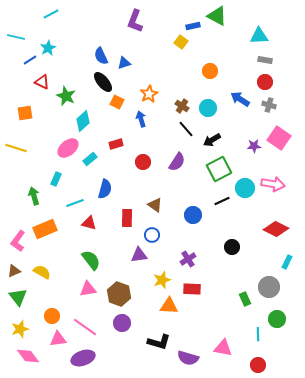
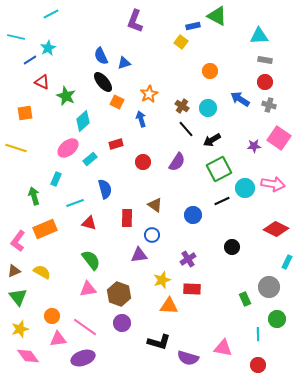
blue semicircle at (105, 189): rotated 30 degrees counterclockwise
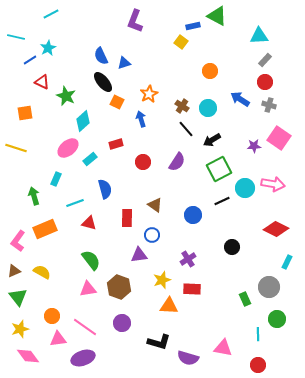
gray rectangle at (265, 60): rotated 56 degrees counterclockwise
brown hexagon at (119, 294): moved 7 px up
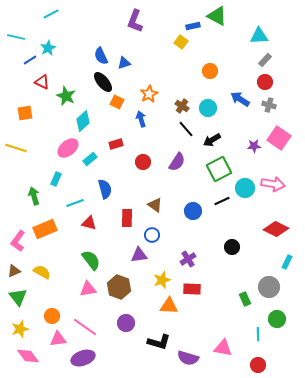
blue circle at (193, 215): moved 4 px up
purple circle at (122, 323): moved 4 px right
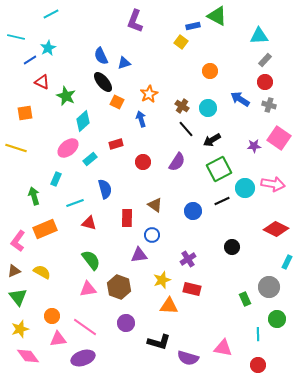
red rectangle at (192, 289): rotated 12 degrees clockwise
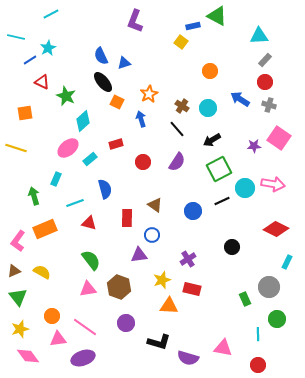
black line at (186, 129): moved 9 px left
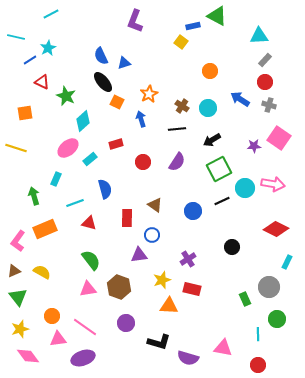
black line at (177, 129): rotated 54 degrees counterclockwise
